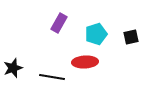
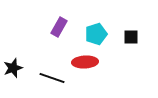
purple rectangle: moved 4 px down
black square: rotated 14 degrees clockwise
black line: moved 1 px down; rotated 10 degrees clockwise
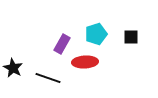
purple rectangle: moved 3 px right, 17 px down
black star: rotated 24 degrees counterclockwise
black line: moved 4 px left
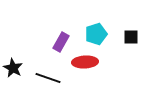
purple rectangle: moved 1 px left, 2 px up
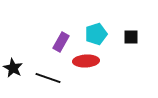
red ellipse: moved 1 px right, 1 px up
